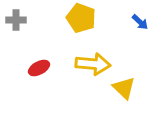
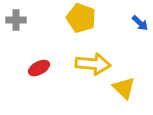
blue arrow: moved 1 px down
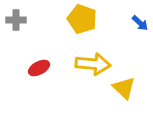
yellow pentagon: moved 1 px right, 1 px down
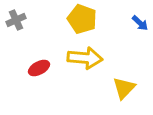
gray cross: rotated 24 degrees counterclockwise
yellow arrow: moved 8 px left, 6 px up
yellow triangle: rotated 30 degrees clockwise
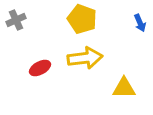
blue arrow: rotated 24 degrees clockwise
yellow arrow: rotated 12 degrees counterclockwise
red ellipse: moved 1 px right
yellow triangle: rotated 45 degrees clockwise
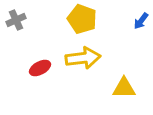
blue arrow: moved 1 px right, 2 px up; rotated 60 degrees clockwise
yellow arrow: moved 2 px left
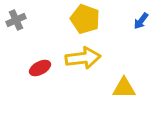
yellow pentagon: moved 3 px right
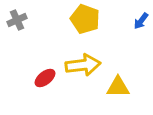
gray cross: moved 1 px right
yellow arrow: moved 7 px down
red ellipse: moved 5 px right, 10 px down; rotated 10 degrees counterclockwise
yellow triangle: moved 6 px left, 1 px up
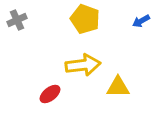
blue arrow: rotated 24 degrees clockwise
red ellipse: moved 5 px right, 16 px down
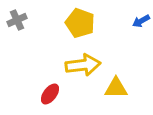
yellow pentagon: moved 5 px left, 4 px down
yellow triangle: moved 2 px left, 1 px down
red ellipse: rotated 15 degrees counterclockwise
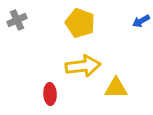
yellow arrow: moved 1 px down
red ellipse: rotated 40 degrees counterclockwise
